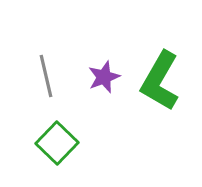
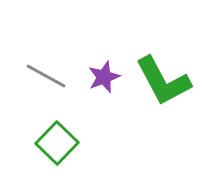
gray line: rotated 48 degrees counterclockwise
green L-shape: moved 3 px right; rotated 58 degrees counterclockwise
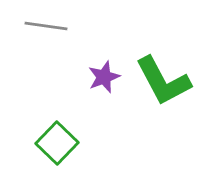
gray line: moved 50 px up; rotated 21 degrees counterclockwise
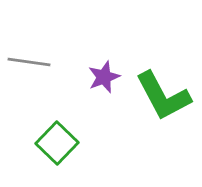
gray line: moved 17 px left, 36 px down
green L-shape: moved 15 px down
